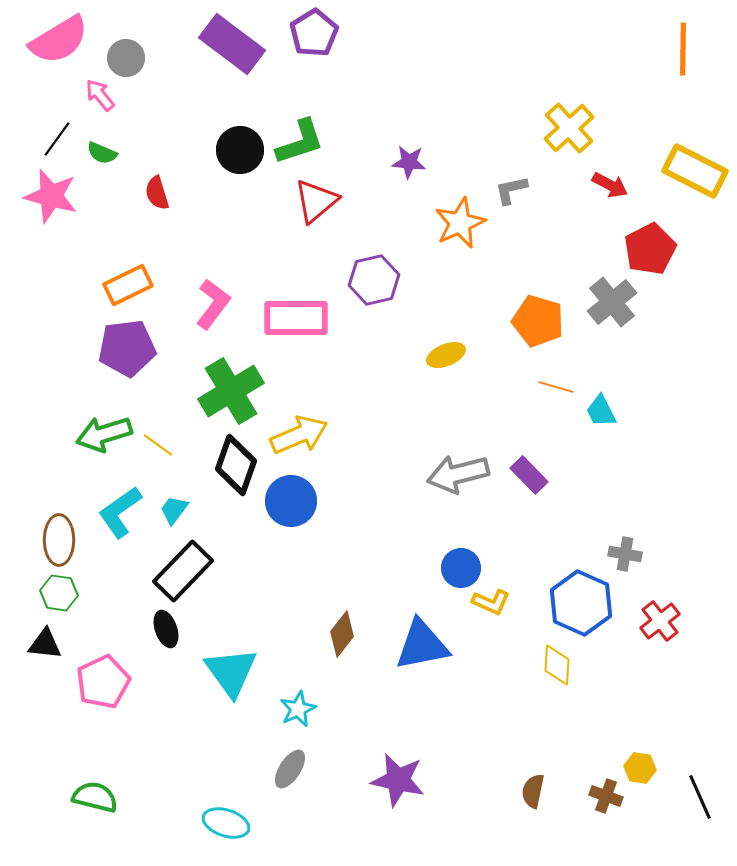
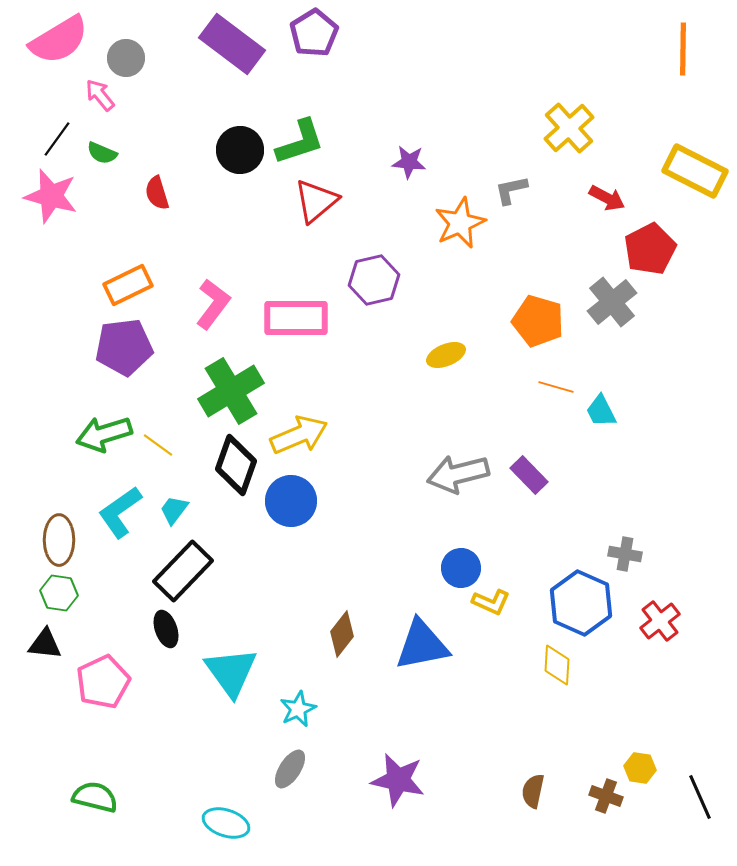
red arrow at (610, 185): moved 3 px left, 13 px down
purple pentagon at (127, 348): moved 3 px left, 1 px up
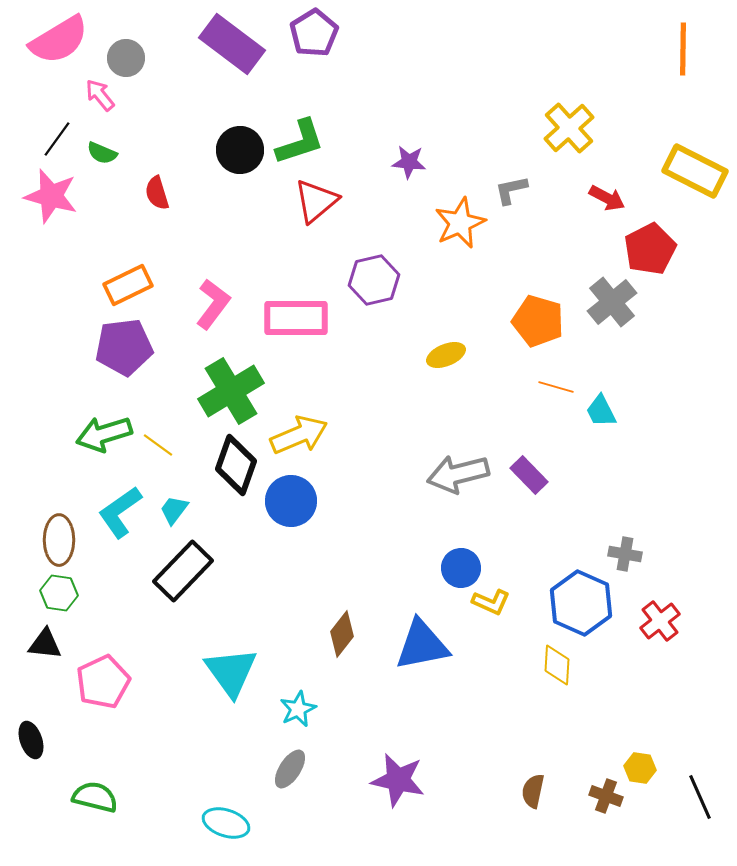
black ellipse at (166, 629): moved 135 px left, 111 px down
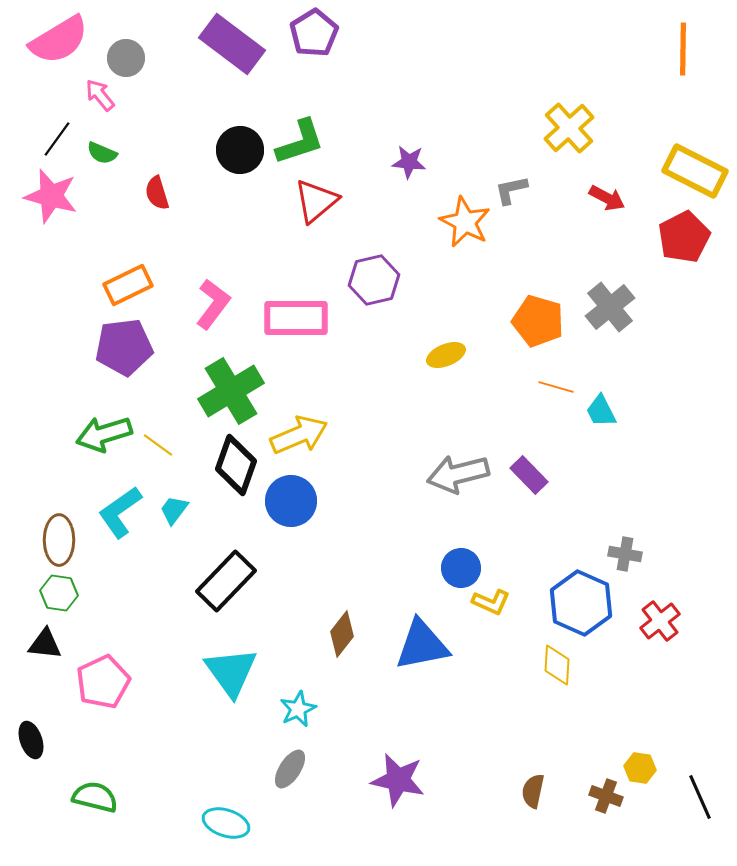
orange star at (460, 223): moved 5 px right, 1 px up; rotated 21 degrees counterclockwise
red pentagon at (650, 249): moved 34 px right, 12 px up
gray cross at (612, 302): moved 2 px left, 5 px down
black rectangle at (183, 571): moved 43 px right, 10 px down
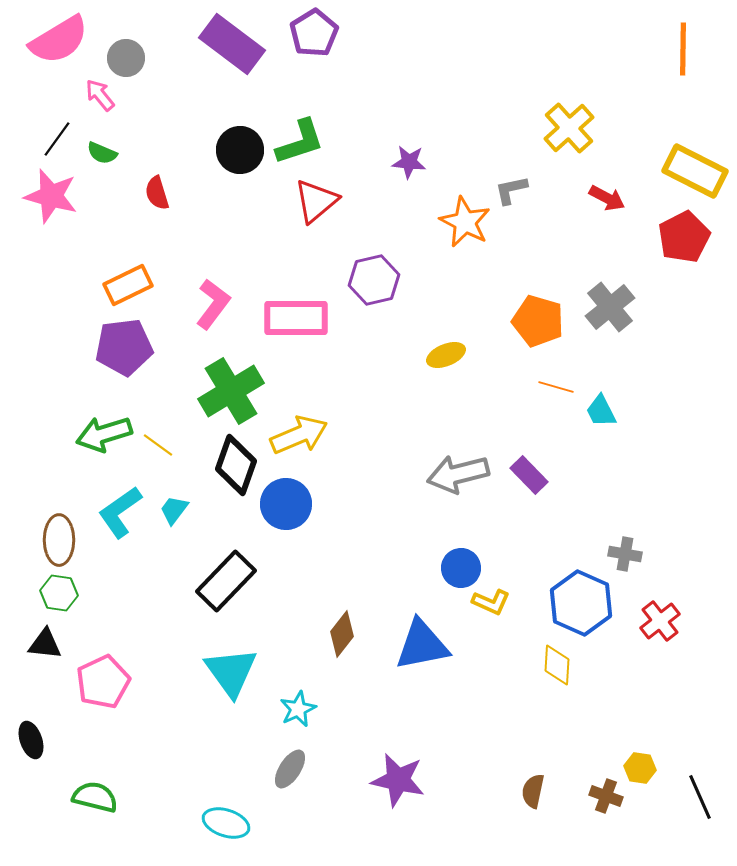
blue circle at (291, 501): moved 5 px left, 3 px down
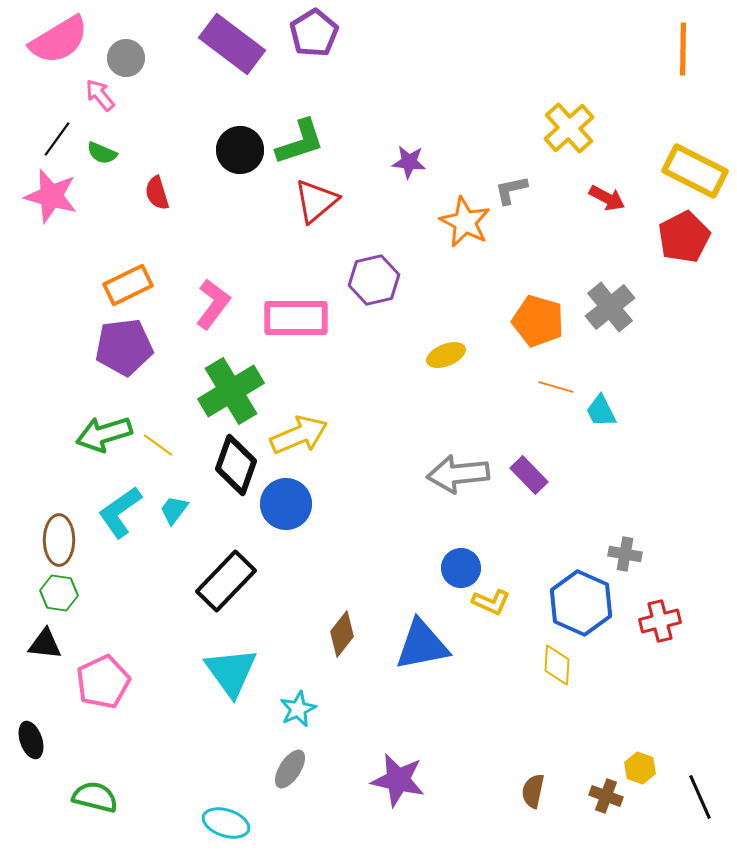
gray arrow at (458, 474): rotated 8 degrees clockwise
red cross at (660, 621): rotated 24 degrees clockwise
yellow hexagon at (640, 768): rotated 12 degrees clockwise
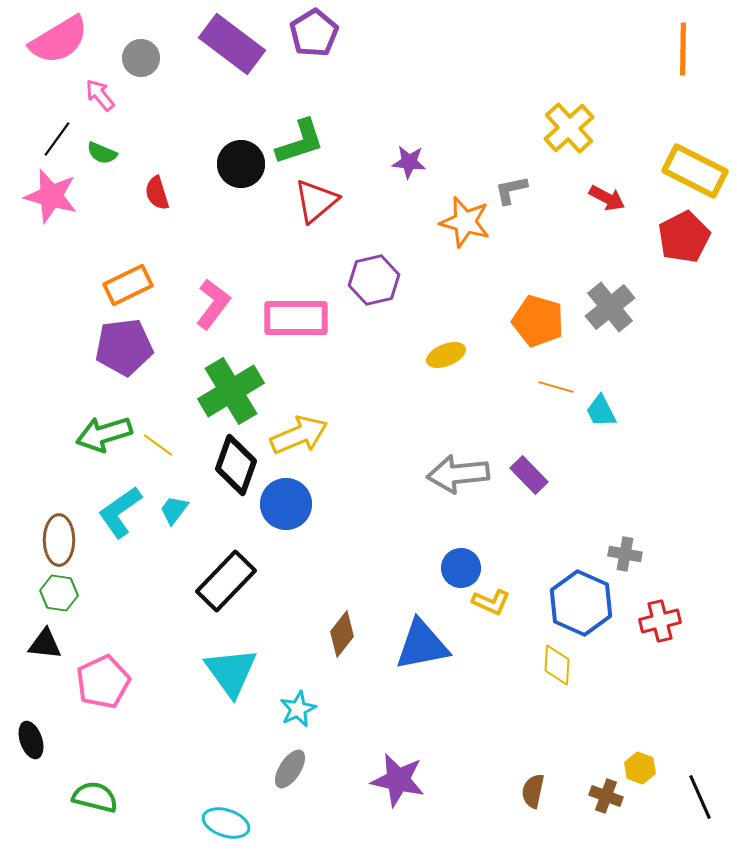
gray circle at (126, 58): moved 15 px right
black circle at (240, 150): moved 1 px right, 14 px down
orange star at (465, 222): rotated 12 degrees counterclockwise
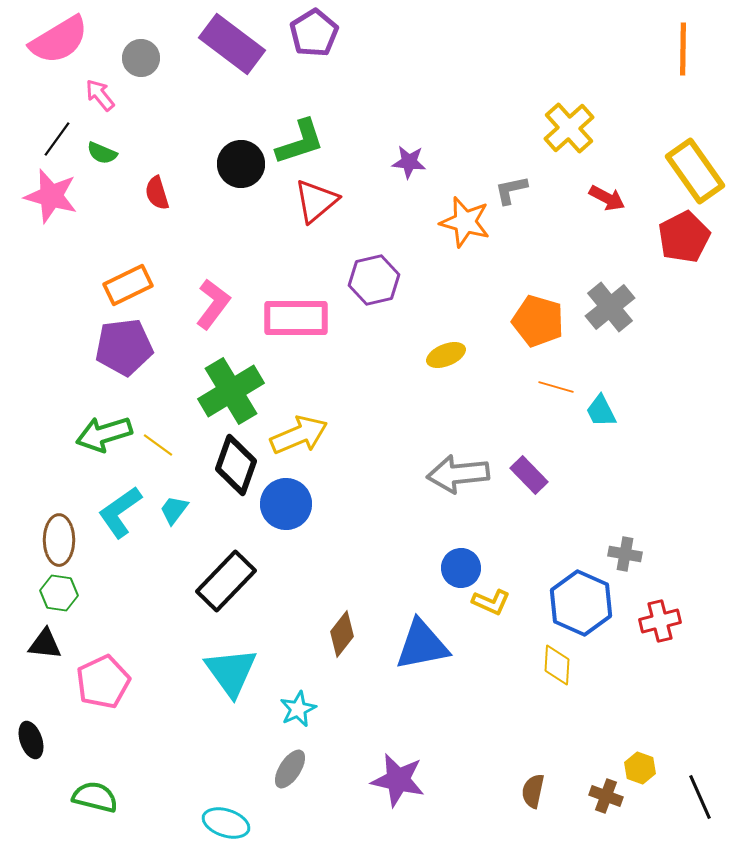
yellow rectangle at (695, 171): rotated 28 degrees clockwise
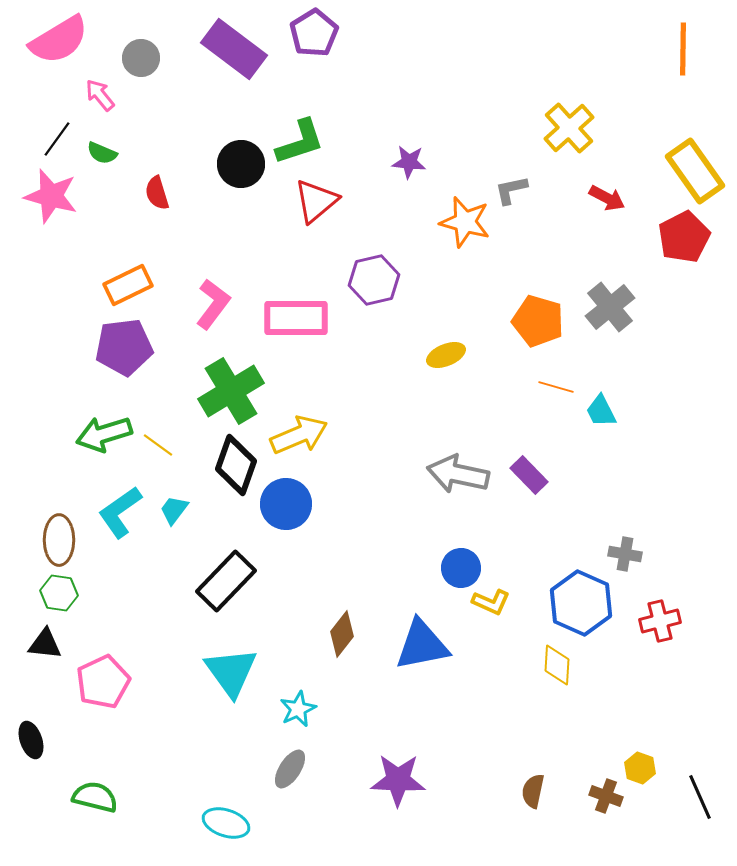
purple rectangle at (232, 44): moved 2 px right, 5 px down
gray arrow at (458, 474): rotated 18 degrees clockwise
purple star at (398, 780): rotated 10 degrees counterclockwise
